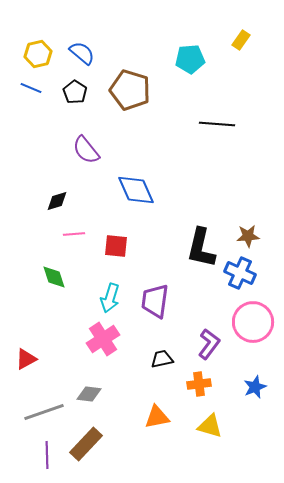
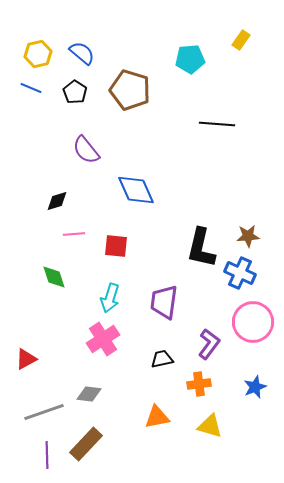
purple trapezoid: moved 9 px right, 1 px down
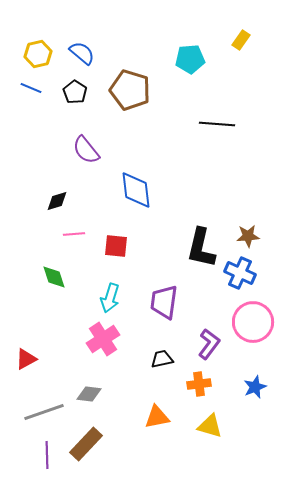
blue diamond: rotated 18 degrees clockwise
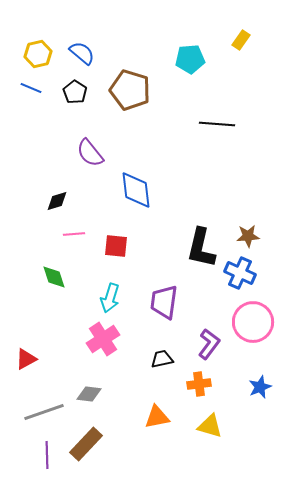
purple semicircle: moved 4 px right, 3 px down
blue star: moved 5 px right
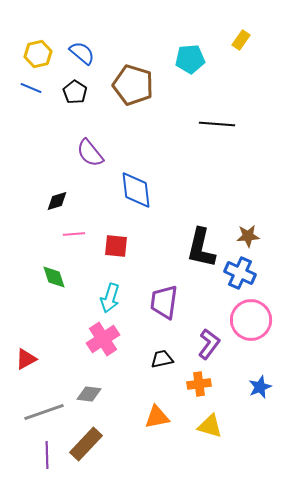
brown pentagon: moved 3 px right, 5 px up
pink circle: moved 2 px left, 2 px up
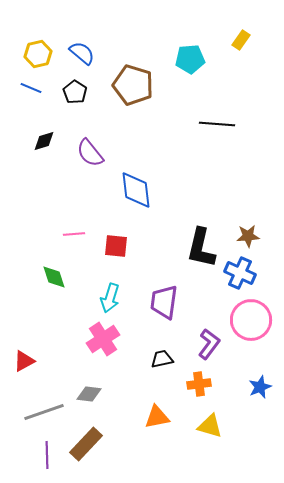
black diamond: moved 13 px left, 60 px up
red triangle: moved 2 px left, 2 px down
